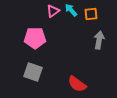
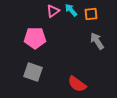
gray arrow: moved 2 px left, 1 px down; rotated 42 degrees counterclockwise
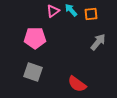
gray arrow: moved 1 px right, 1 px down; rotated 72 degrees clockwise
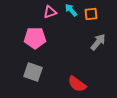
pink triangle: moved 3 px left, 1 px down; rotated 16 degrees clockwise
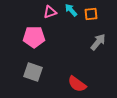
pink pentagon: moved 1 px left, 1 px up
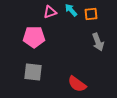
gray arrow: rotated 120 degrees clockwise
gray square: rotated 12 degrees counterclockwise
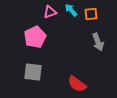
pink pentagon: moved 1 px right; rotated 25 degrees counterclockwise
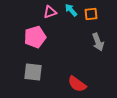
pink pentagon: rotated 10 degrees clockwise
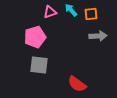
gray arrow: moved 6 px up; rotated 72 degrees counterclockwise
gray square: moved 6 px right, 7 px up
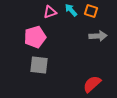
orange square: moved 3 px up; rotated 24 degrees clockwise
red semicircle: moved 15 px right; rotated 102 degrees clockwise
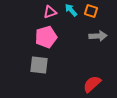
pink pentagon: moved 11 px right
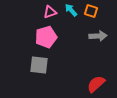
red semicircle: moved 4 px right
